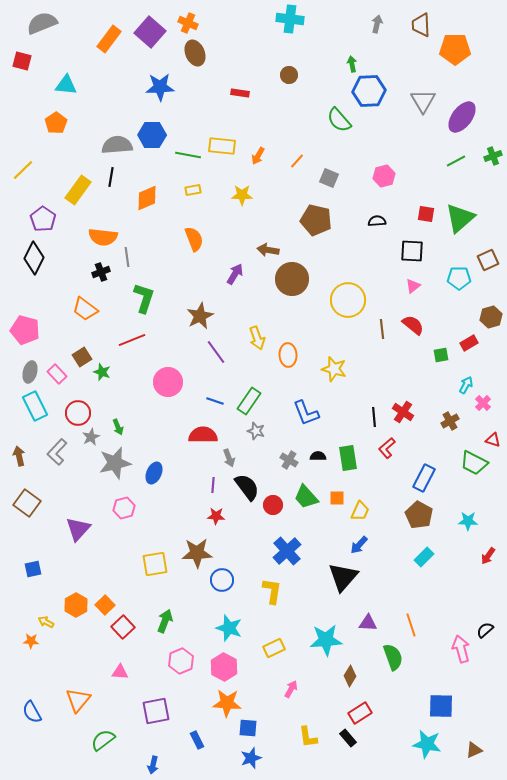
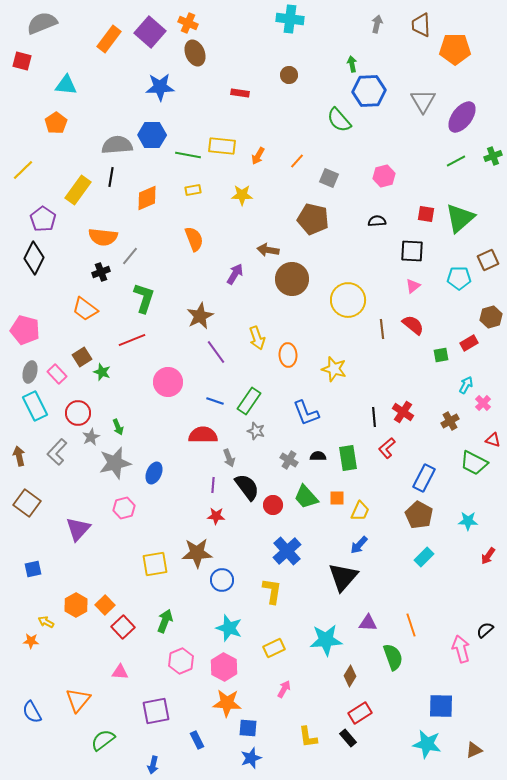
brown pentagon at (316, 220): moved 3 px left, 1 px up
gray line at (127, 257): moved 3 px right, 1 px up; rotated 48 degrees clockwise
pink arrow at (291, 689): moved 7 px left
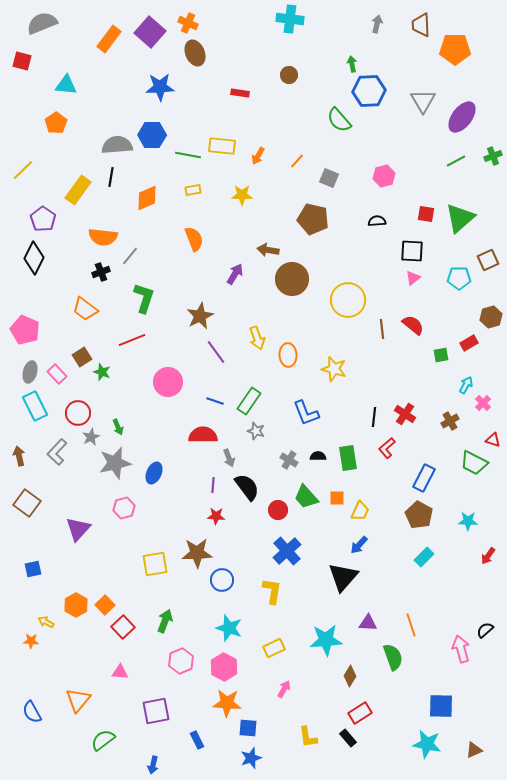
pink triangle at (413, 286): moved 8 px up
pink pentagon at (25, 330): rotated 8 degrees clockwise
red cross at (403, 412): moved 2 px right, 2 px down
black line at (374, 417): rotated 12 degrees clockwise
red circle at (273, 505): moved 5 px right, 5 px down
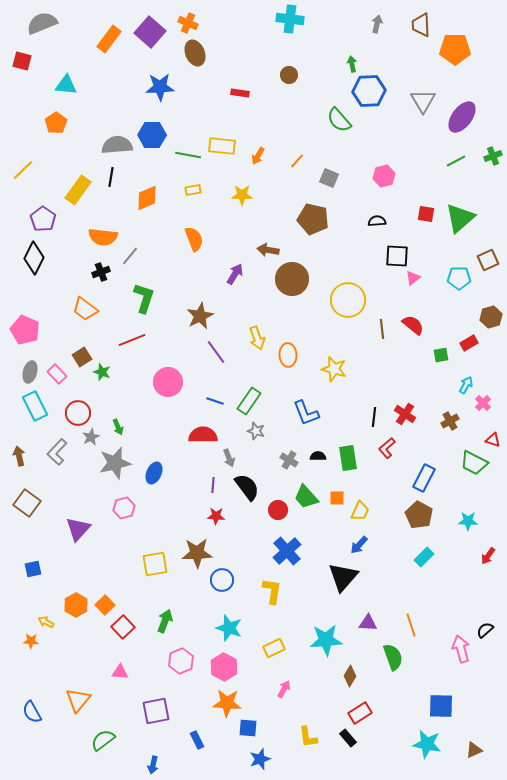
black square at (412, 251): moved 15 px left, 5 px down
blue star at (251, 758): moved 9 px right, 1 px down
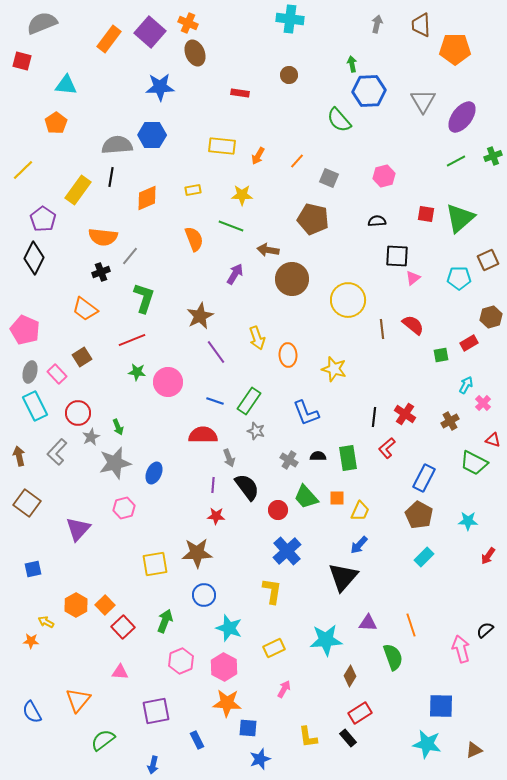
green line at (188, 155): moved 43 px right, 71 px down; rotated 10 degrees clockwise
green star at (102, 372): moved 35 px right; rotated 12 degrees counterclockwise
blue circle at (222, 580): moved 18 px left, 15 px down
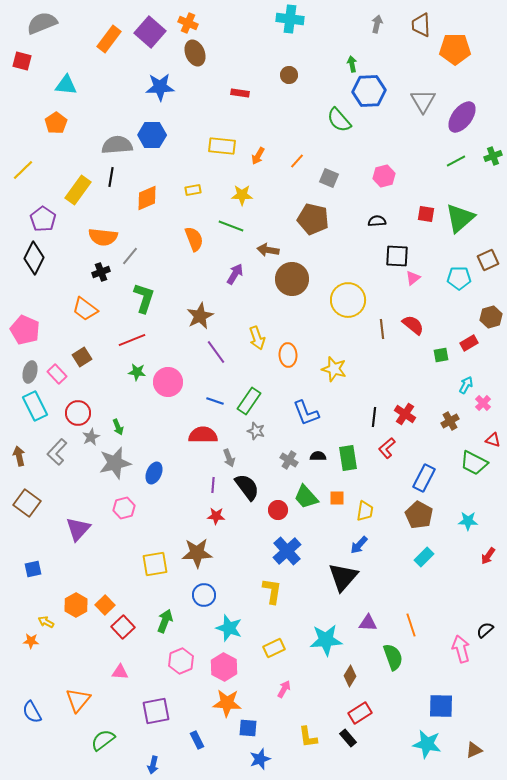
yellow trapezoid at (360, 511): moved 5 px right; rotated 15 degrees counterclockwise
